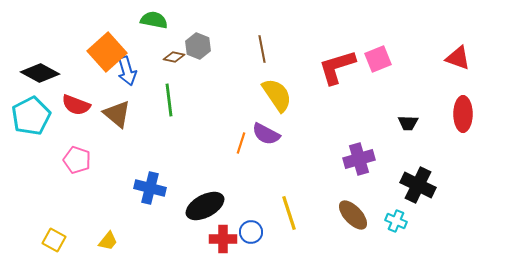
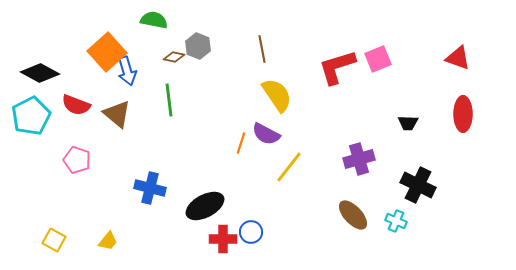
yellow line: moved 46 px up; rotated 56 degrees clockwise
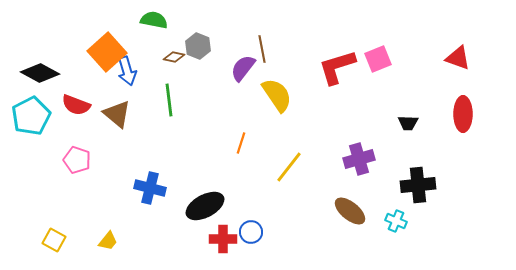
purple semicircle: moved 23 px left, 66 px up; rotated 100 degrees clockwise
black cross: rotated 32 degrees counterclockwise
brown ellipse: moved 3 px left, 4 px up; rotated 8 degrees counterclockwise
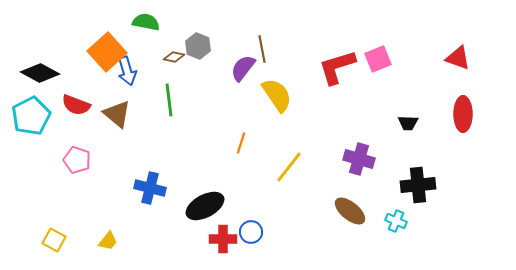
green semicircle: moved 8 px left, 2 px down
purple cross: rotated 32 degrees clockwise
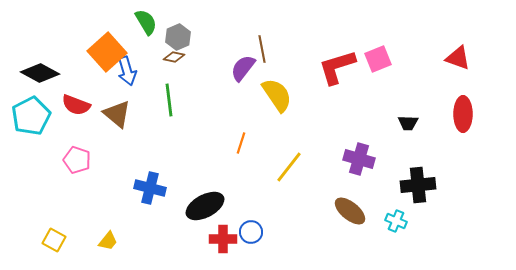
green semicircle: rotated 48 degrees clockwise
gray hexagon: moved 20 px left, 9 px up; rotated 15 degrees clockwise
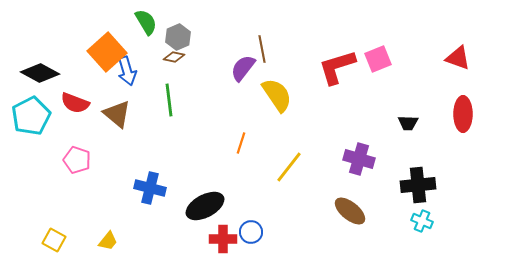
red semicircle: moved 1 px left, 2 px up
cyan cross: moved 26 px right
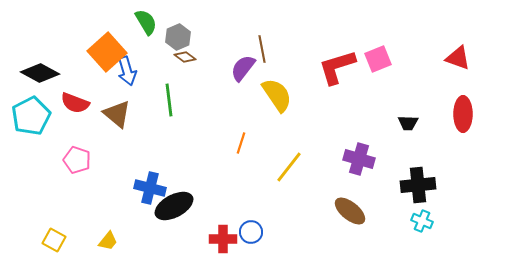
brown diamond: moved 11 px right; rotated 25 degrees clockwise
black ellipse: moved 31 px left
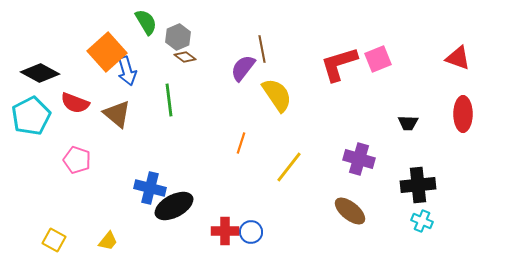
red L-shape: moved 2 px right, 3 px up
red cross: moved 2 px right, 8 px up
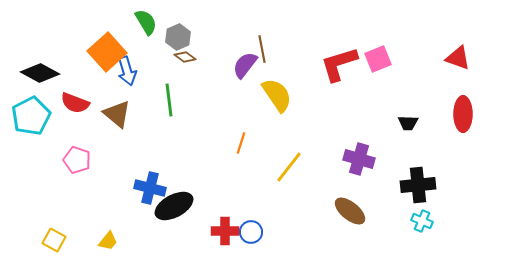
purple semicircle: moved 2 px right, 3 px up
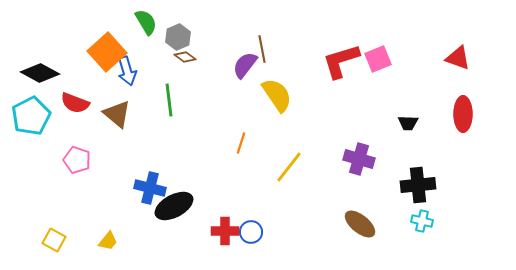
red L-shape: moved 2 px right, 3 px up
brown ellipse: moved 10 px right, 13 px down
cyan cross: rotated 10 degrees counterclockwise
